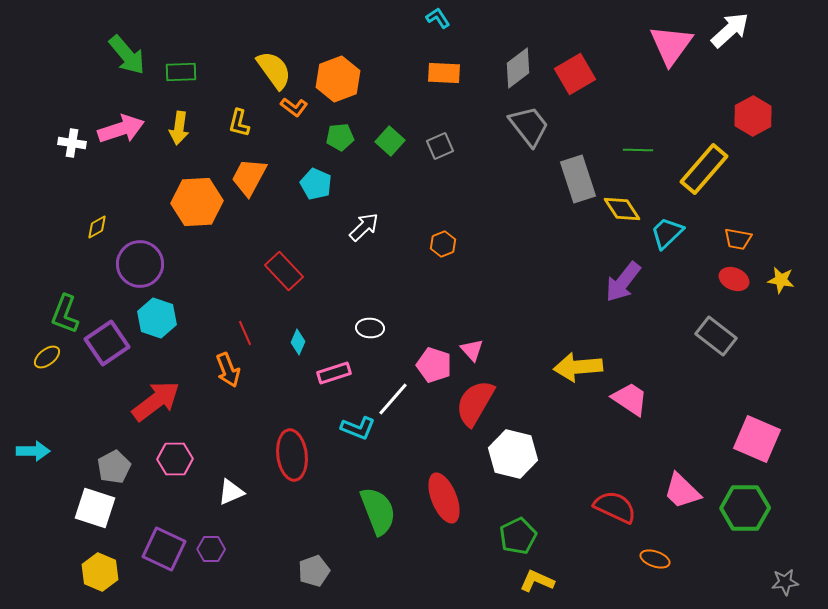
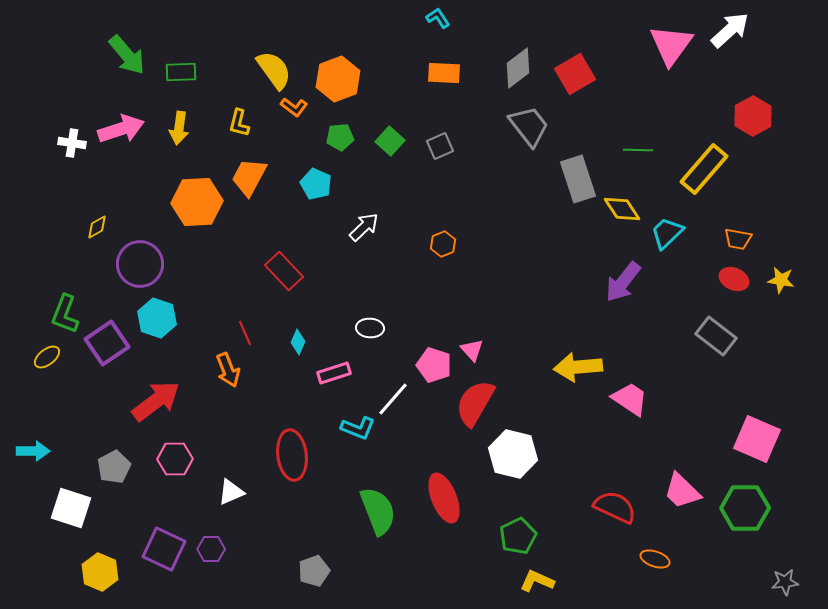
white square at (95, 508): moved 24 px left
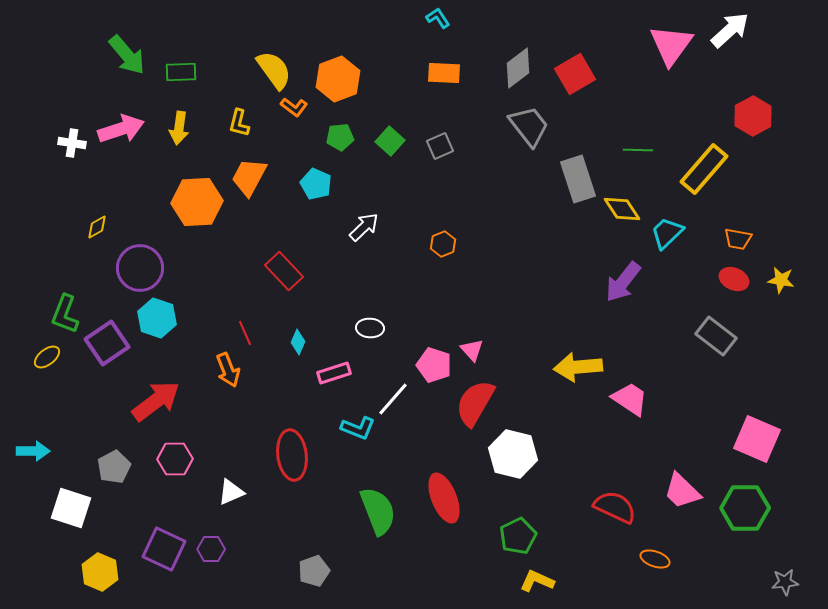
purple circle at (140, 264): moved 4 px down
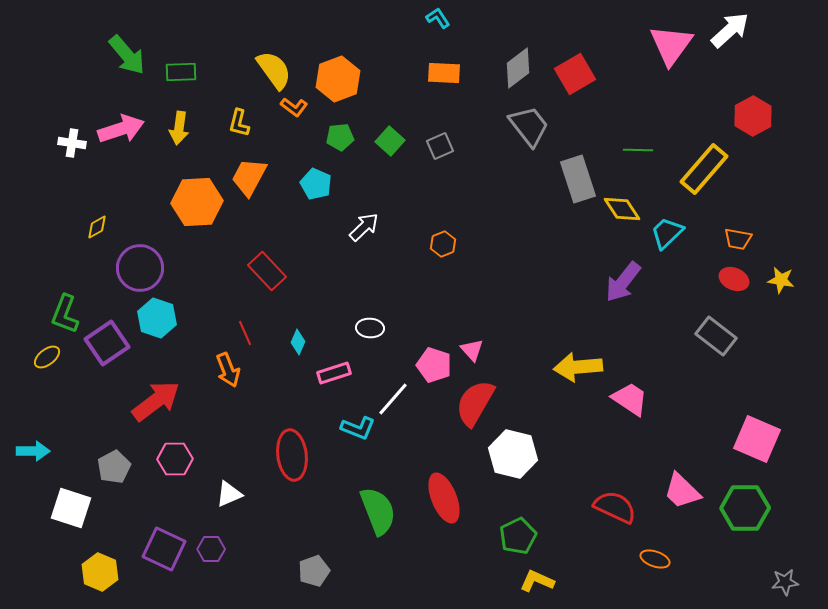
red rectangle at (284, 271): moved 17 px left
white triangle at (231, 492): moved 2 px left, 2 px down
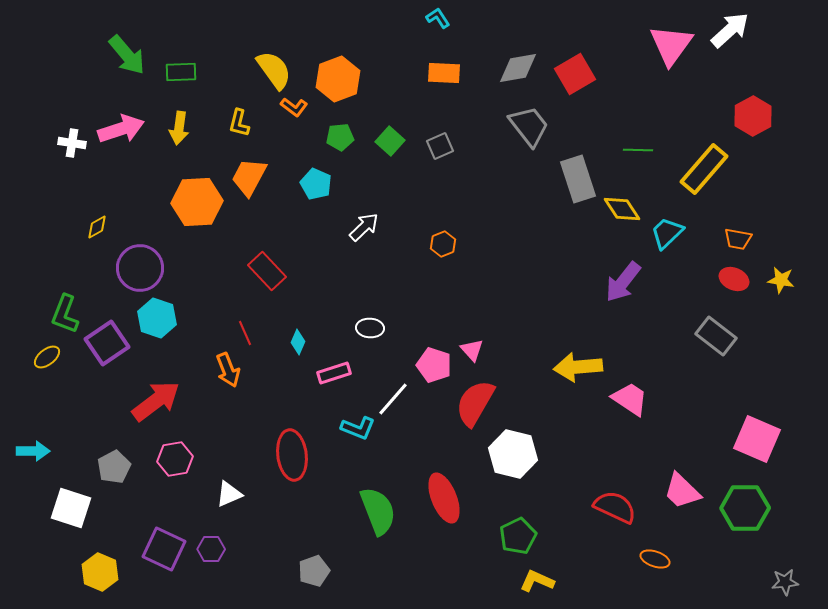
gray diamond at (518, 68): rotated 27 degrees clockwise
pink hexagon at (175, 459): rotated 8 degrees counterclockwise
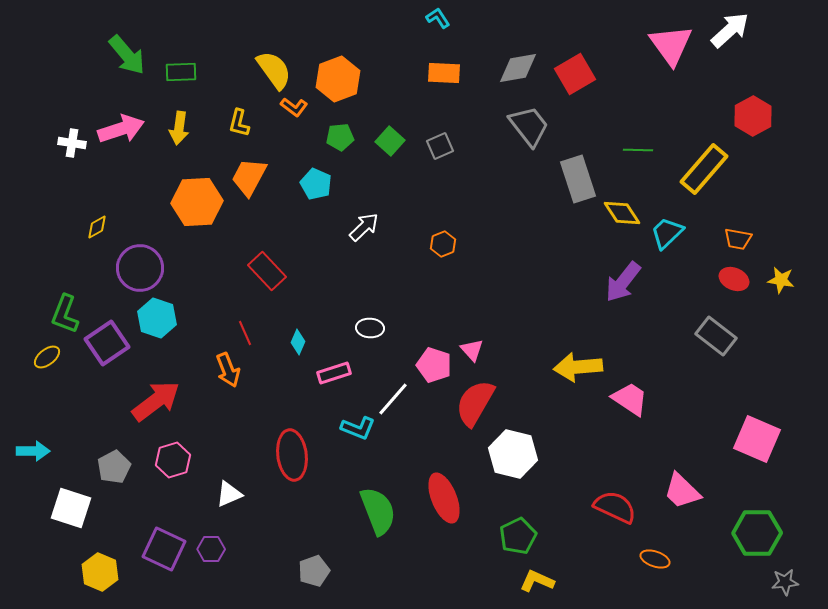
pink triangle at (671, 45): rotated 12 degrees counterclockwise
yellow diamond at (622, 209): moved 4 px down
pink hexagon at (175, 459): moved 2 px left, 1 px down; rotated 8 degrees counterclockwise
green hexagon at (745, 508): moved 12 px right, 25 px down
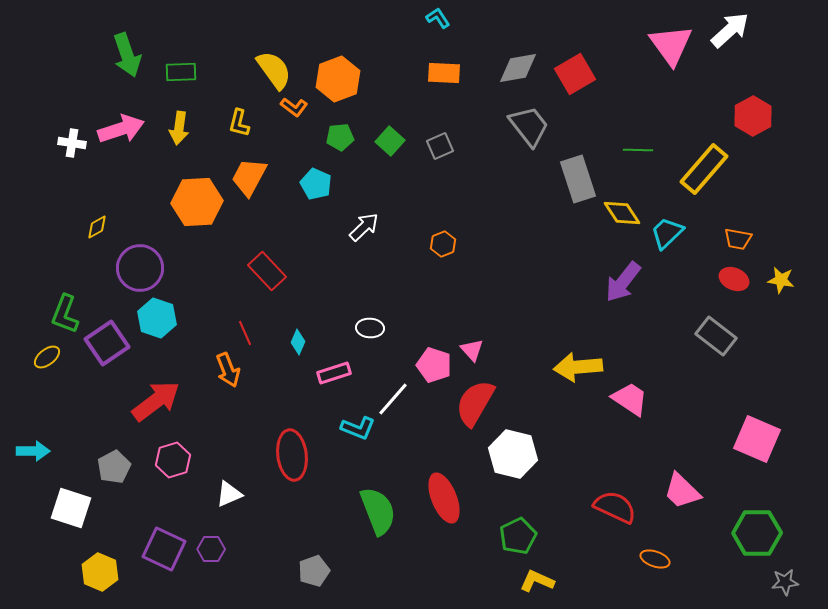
green arrow at (127, 55): rotated 21 degrees clockwise
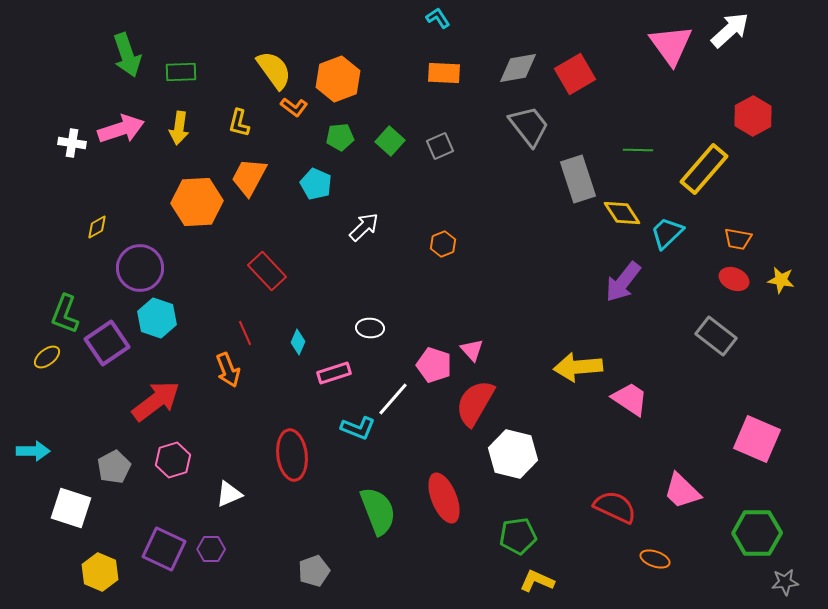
green pentagon at (518, 536): rotated 18 degrees clockwise
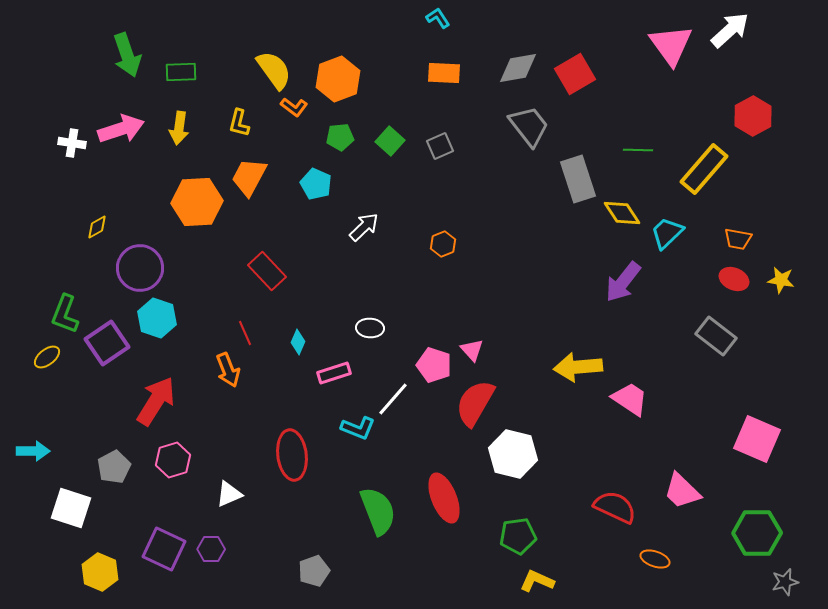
red arrow at (156, 401): rotated 21 degrees counterclockwise
gray star at (785, 582): rotated 8 degrees counterclockwise
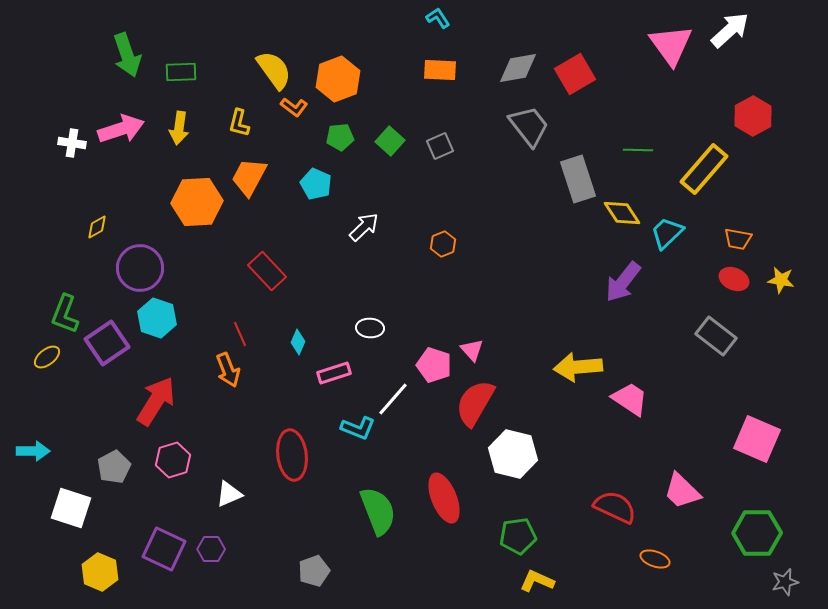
orange rectangle at (444, 73): moved 4 px left, 3 px up
red line at (245, 333): moved 5 px left, 1 px down
